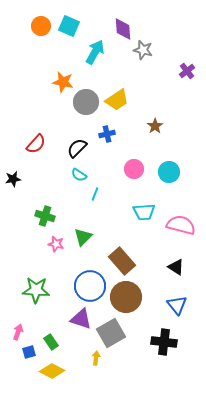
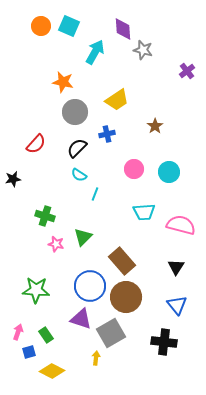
gray circle: moved 11 px left, 10 px down
black triangle: rotated 30 degrees clockwise
green rectangle: moved 5 px left, 7 px up
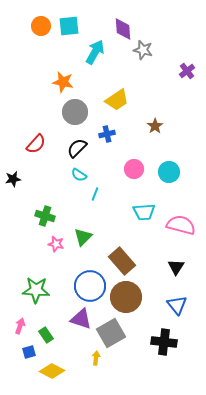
cyan square: rotated 30 degrees counterclockwise
pink arrow: moved 2 px right, 6 px up
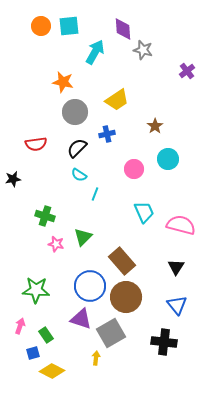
red semicircle: rotated 40 degrees clockwise
cyan circle: moved 1 px left, 13 px up
cyan trapezoid: rotated 110 degrees counterclockwise
blue square: moved 4 px right, 1 px down
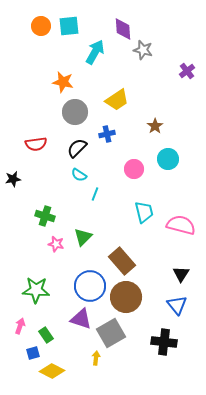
cyan trapezoid: rotated 10 degrees clockwise
black triangle: moved 5 px right, 7 px down
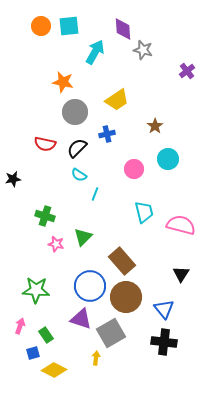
red semicircle: moved 9 px right; rotated 20 degrees clockwise
blue triangle: moved 13 px left, 4 px down
yellow diamond: moved 2 px right, 1 px up
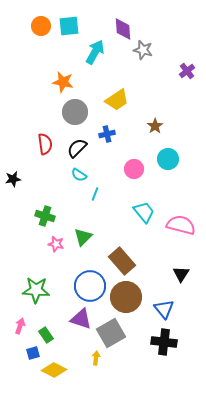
red semicircle: rotated 110 degrees counterclockwise
cyan trapezoid: rotated 25 degrees counterclockwise
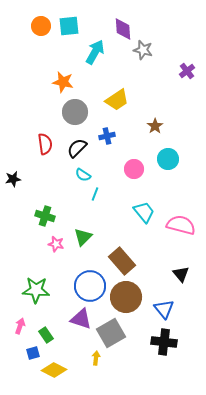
blue cross: moved 2 px down
cyan semicircle: moved 4 px right
black triangle: rotated 12 degrees counterclockwise
